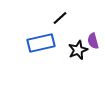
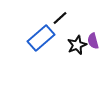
blue rectangle: moved 5 px up; rotated 28 degrees counterclockwise
black star: moved 1 px left, 5 px up
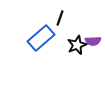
black line: rotated 28 degrees counterclockwise
purple semicircle: rotated 77 degrees counterclockwise
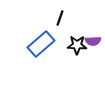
blue rectangle: moved 6 px down
black star: rotated 24 degrees clockwise
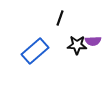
blue rectangle: moved 6 px left, 7 px down
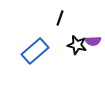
black star: rotated 12 degrees clockwise
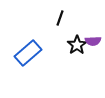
black star: rotated 24 degrees clockwise
blue rectangle: moved 7 px left, 2 px down
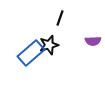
black star: moved 28 px left; rotated 18 degrees clockwise
blue rectangle: moved 3 px right
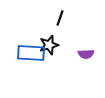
purple semicircle: moved 7 px left, 13 px down
blue rectangle: rotated 44 degrees clockwise
